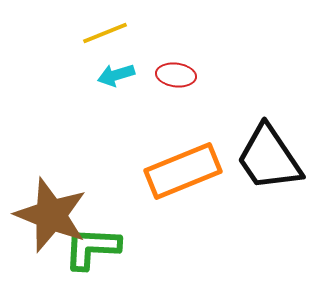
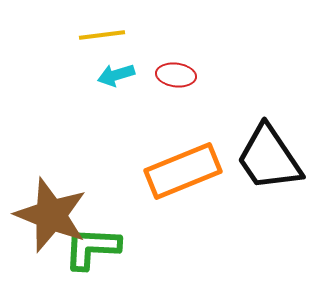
yellow line: moved 3 px left, 2 px down; rotated 15 degrees clockwise
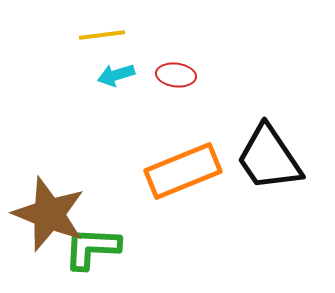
brown star: moved 2 px left, 1 px up
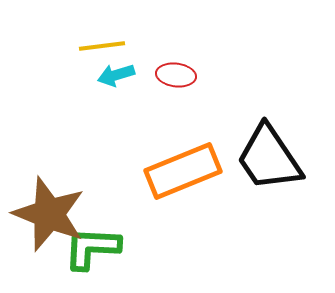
yellow line: moved 11 px down
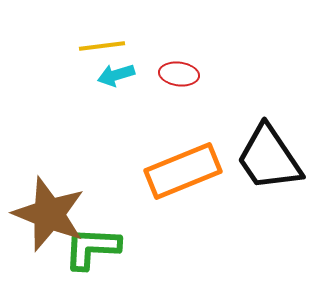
red ellipse: moved 3 px right, 1 px up
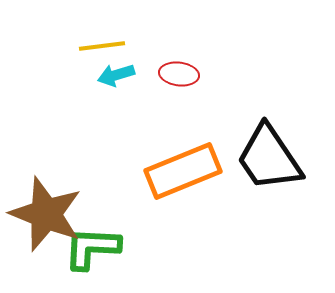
brown star: moved 3 px left
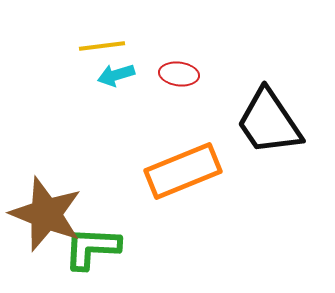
black trapezoid: moved 36 px up
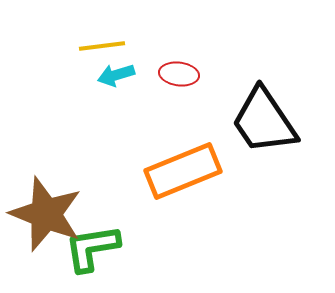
black trapezoid: moved 5 px left, 1 px up
green L-shape: rotated 12 degrees counterclockwise
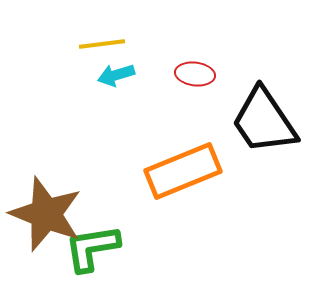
yellow line: moved 2 px up
red ellipse: moved 16 px right
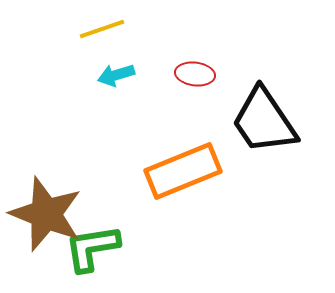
yellow line: moved 15 px up; rotated 12 degrees counterclockwise
